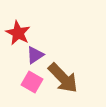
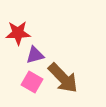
red star: rotated 30 degrees counterclockwise
purple triangle: rotated 18 degrees clockwise
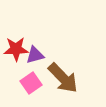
red star: moved 2 px left, 16 px down
pink square: moved 1 px left, 1 px down; rotated 25 degrees clockwise
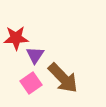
red star: moved 11 px up
purple triangle: rotated 42 degrees counterclockwise
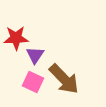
brown arrow: moved 1 px right, 1 px down
pink square: moved 2 px right, 1 px up; rotated 30 degrees counterclockwise
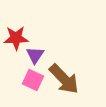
pink square: moved 2 px up
